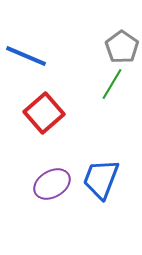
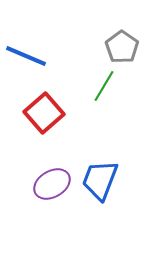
green line: moved 8 px left, 2 px down
blue trapezoid: moved 1 px left, 1 px down
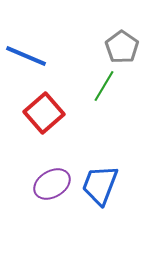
blue trapezoid: moved 5 px down
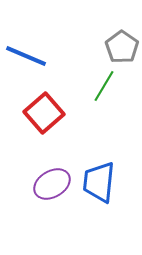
blue trapezoid: moved 1 px left, 3 px up; rotated 15 degrees counterclockwise
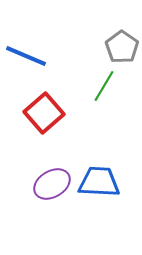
blue trapezoid: rotated 87 degrees clockwise
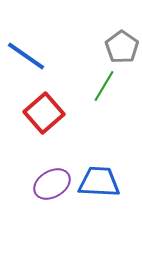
blue line: rotated 12 degrees clockwise
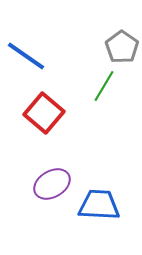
red square: rotated 9 degrees counterclockwise
blue trapezoid: moved 23 px down
